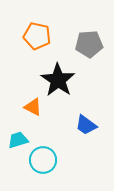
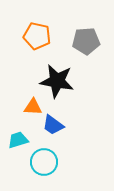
gray pentagon: moved 3 px left, 3 px up
black star: moved 1 px left, 1 px down; rotated 24 degrees counterclockwise
orange triangle: rotated 24 degrees counterclockwise
blue trapezoid: moved 33 px left
cyan circle: moved 1 px right, 2 px down
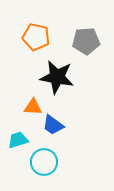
orange pentagon: moved 1 px left, 1 px down
black star: moved 4 px up
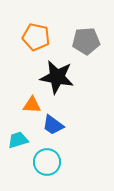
orange triangle: moved 1 px left, 2 px up
cyan circle: moved 3 px right
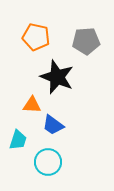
black star: rotated 12 degrees clockwise
cyan trapezoid: rotated 125 degrees clockwise
cyan circle: moved 1 px right
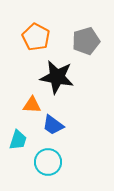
orange pentagon: rotated 16 degrees clockwise
gray pentagon: rotated 12 degrees counterclockwise
black star: rotated 12 degrees counterclockwise
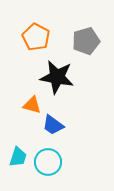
orange triangle: rotated 12 degrees clockwise
cyan trapezoid: moved 17 px down
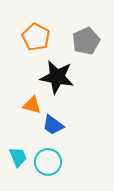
gray pentagon: rotated 8 degrees counterclockwise
cyan trapezoid: rotated 40 degrees counterclockwise
